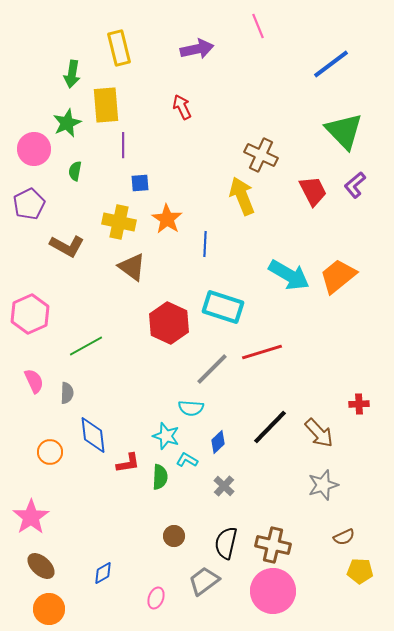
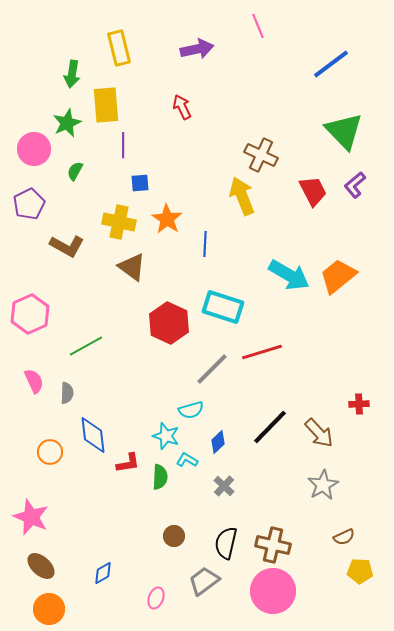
green semicircle at (75, 171): rotated 18 degrees clockwise
cyan semicircle at (191, 408): moved 2 px down; rotated 20 degrees counterclockwise
gray star at (323, 485): rotated 12 degrees counterclockwise
pink star at (31, 517): rotated 15 degrees counterclockwise
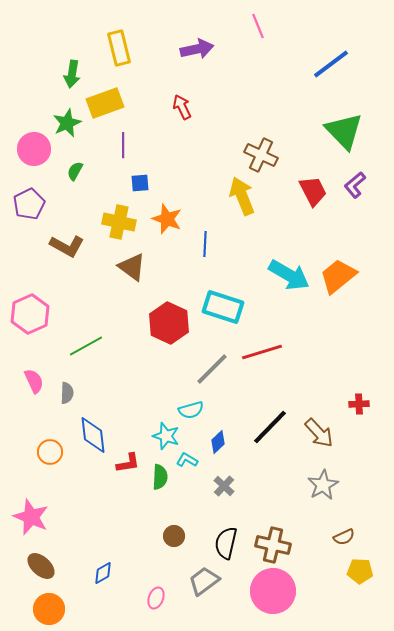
yellow rectangle at (106, 105): moved 1 px left, 2 px up; rotated 75 degrees clockwise
orange star at (167, 219): rotated 12 degrees counterclockwise
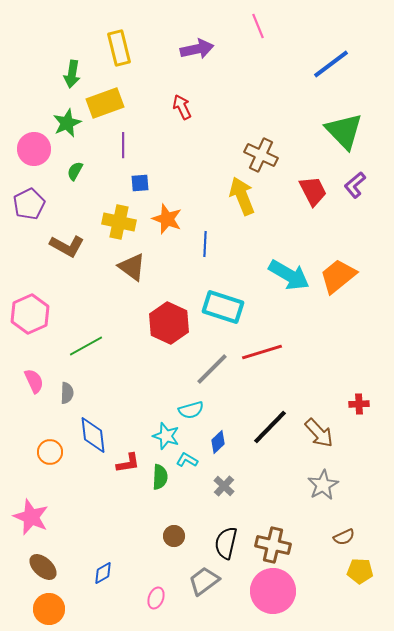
brown ellipse at (41, 566): moved 2 px right, 1 px down
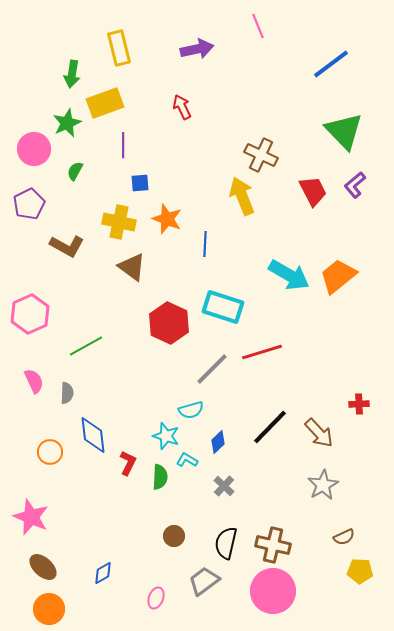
red L-shape at (128, 463): rotated 55 degrees counterclockwise
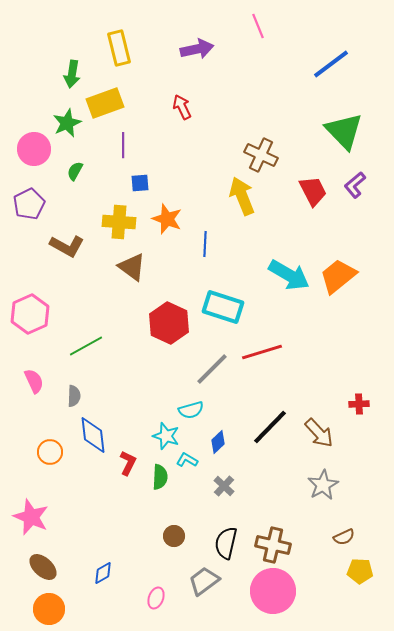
yellow cross at (119, 222): rotated 8 degrees counterclockwise
gray semicircle at (67, 393): moved 7 px right, 3 px down
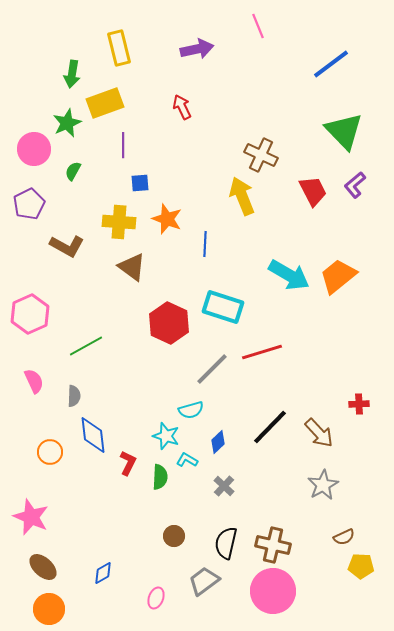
green semicircle at (75, 171): moved 2 px left
yellow pentagon at (360, 571): moved 1 px right, 5 px up
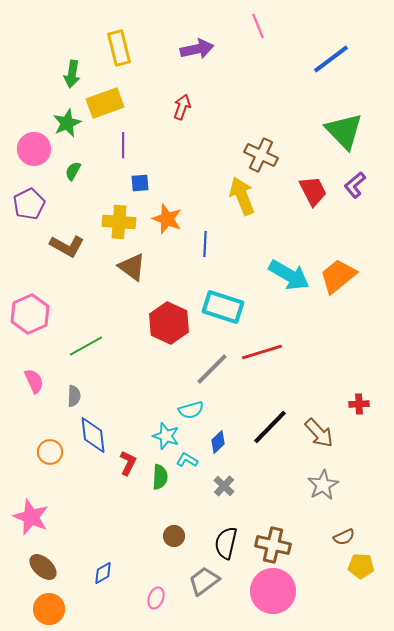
blue line at (331, 64): moved 5 px up
red arrow at (182, 107): rotated 45 degrees clockwise
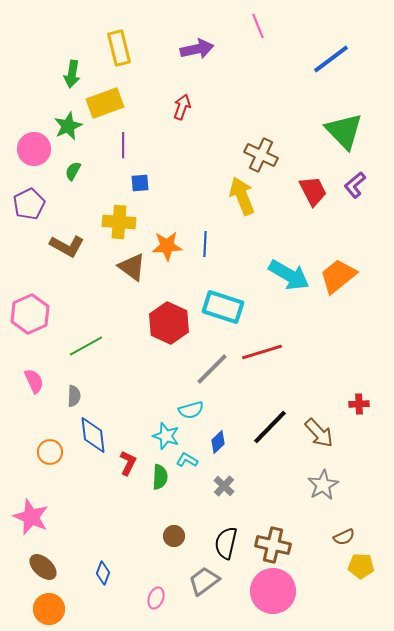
green star at (67, 123): moved 1 px right, 3 px down
orange star at (167, 219): moved 27 px down; rotated 24 degrees counterclockwise
blue diamond at (103, 573): rotated 40 degrees counterclockwise
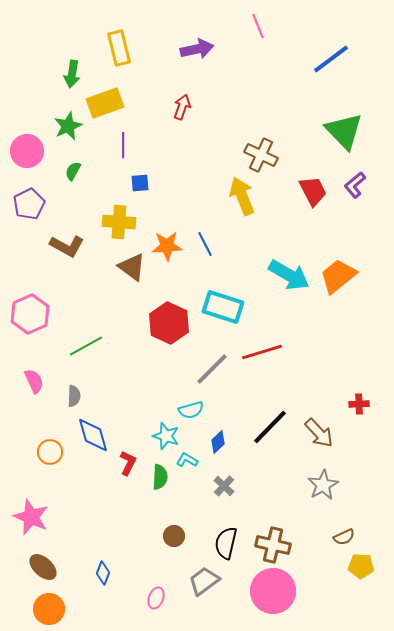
pink circle at (34, 149): moved 7 px left, 2 px down
blue line at (205, 244): rotated 30 degrees counterclockwise
blue diamond at (93, 435): rotated 9 degrees counterclockwise
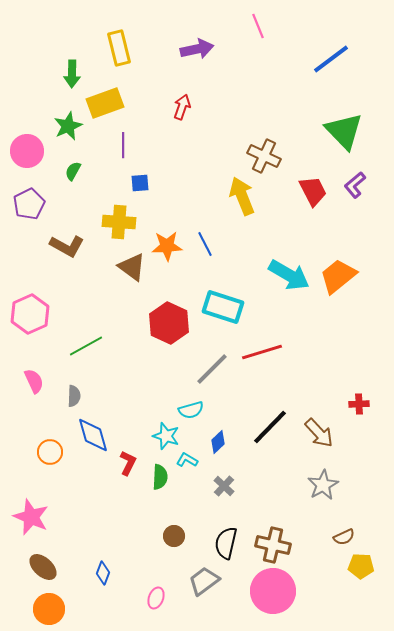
green arrow at (72, 74): rotated 8 degrees counterclockwise
brown cross at (261, 155): moved 3 px right, 1 px down
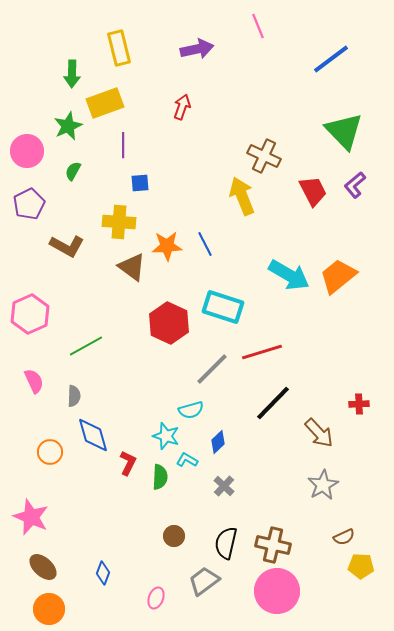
black line at (270, 427): moved 3 px right, 24 px up
pink circle at (273, 591): moved 4 px right
